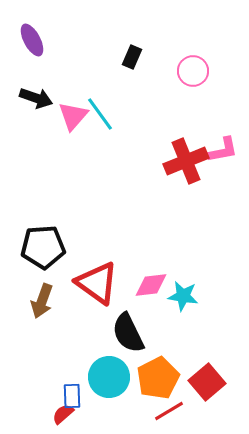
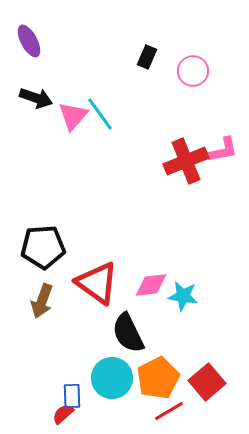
purple ellipse: moved 3 px left, 1 px down
black rectangle: moved 15 px right
cyan circle: moved 3 px right, 1 px down
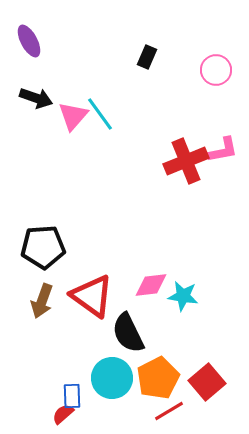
pink circle: moved 23 px right, 1 px up
red triangle: moved 5 px left, 13 px down
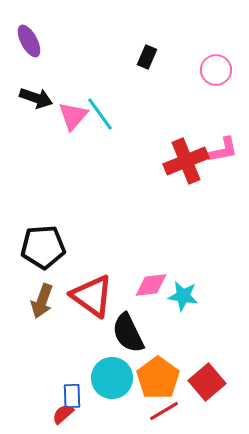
orange pentagon: rotated 9 degrees counterclockwise
red line: moved 5 px left
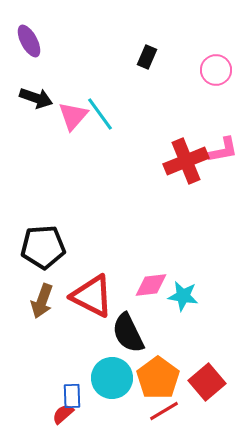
red triangle: rotated 9 degrees counterclockwise
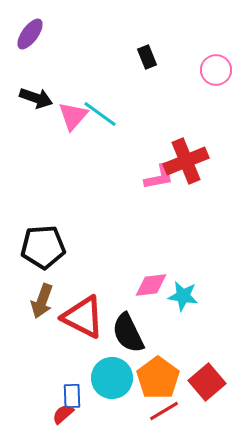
purple ellipse: moved 1 px right, 7 px up; rotated 64 degrees clockwise
black rectangle: rotated 45 degrees counterclockwise
cyan line: rotated 18 degrees counterclockwise
pink L-shape: moved 64 px left, 27 px down
red triangle: moved 9 px left, 21 px down
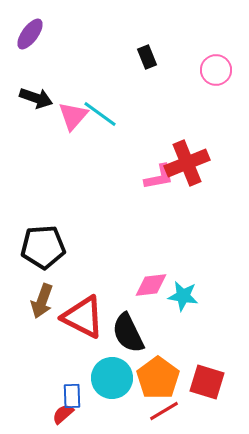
red cross: moved 1 px right, 2 px down
red square: rotated 33 degrees counterclockwise
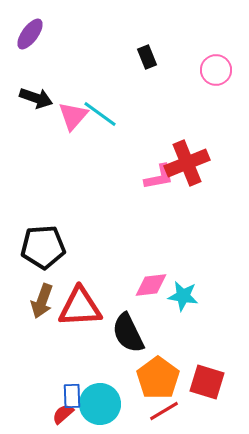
red triangle: moved 3 px left, 10 px up; rotated 30 degrees counterclockwise
cyan circle: moved 12 px left, 26 px down
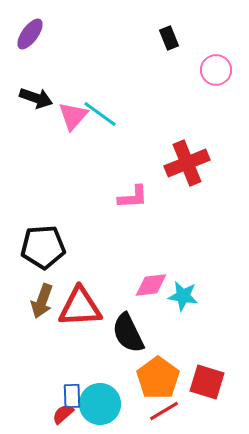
black rectangle: moved 22 px right, 19 px up
pink L-shape: moved 26 px left, 20 px down; rotated 8 degrees clockwise
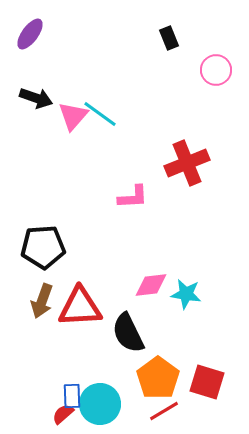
cyan star: moved 3 px right, 2 px up
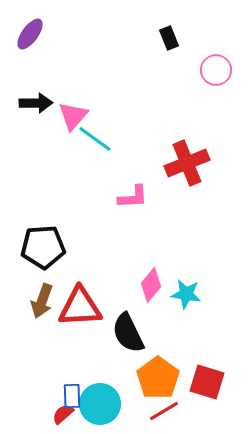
black arrow: moved 5 px down; rotated 20 degrees counterclockwise
cyan line: moved 5 px left, 25 px down
pink diamond: rotated 44 degrees counterclockwise
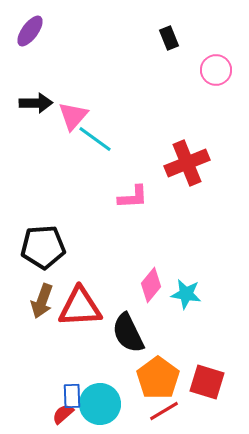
purple ellipse: moved 3 px up
